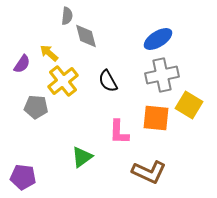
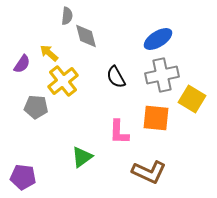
black semicircle: moved 8 px right, 4 px up
yellow square: moved 3 px right, 6 px up
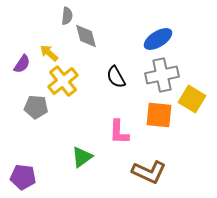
orange square: moved 3 px right, 3 px up
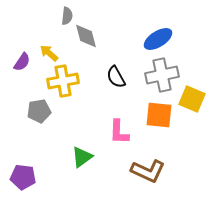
purple semicircle: moved 2 px up
yellow cross: rotated 28 degrees clockwise
yellow square: rotated 8 degrees counterclockwise
gray pentagon: moved 3 px right, 4 px down; rotated 15 degrees counterclockwise
brown L-shape: moved 1 px left, 1 px up
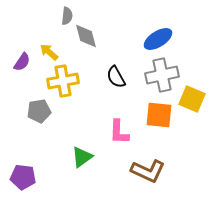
yellow arrow: moved 1 px up
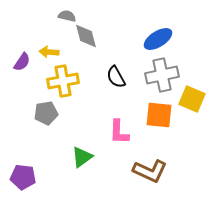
gray semicircle: rotated 84 degrees counterclockwise
yellow arrow: rotated 36 degrees counterclockwise
gray pentagon: moved 7 px right, 2 px down
brown L-shape: moved 2 px right
